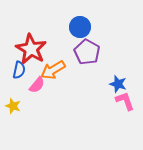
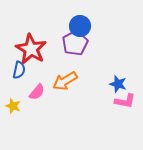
blue circle: moved 1 px up
purple pentagon: moved 12 px left, 9 px up; rotated 15 degrees clockwise
orange arrow: moved 12 px right, 11 px down
pink semicircle: moved 7 px down
pink L-shape: rotated 120 degrees clockwise
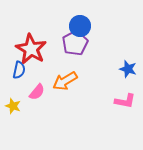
blue star: moved 10 px right, 15 px up
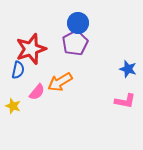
blue circle: moved 2 px left, 3 px up
red star: rotated 24 degrees clockwise
blue semicircle: moved 1 px left
orange arrow: moved 5 px left, 1 px down
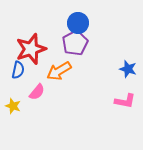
orange arrow: moved 1 px left, 11 px up
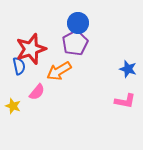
blue semicircle: moved 1 px right, 4 px up; rotated 24 degrees counterclockwise
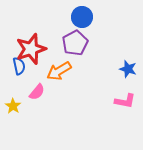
blue circle: moved 4 px right, 6 px up
yellow star: rotated 14 degrees clockwise
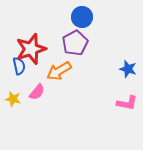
pink L-shape: moved 2 px right, 2 px down
yellow star: moved 7 px up; rotated 21 degrees counterclockwise
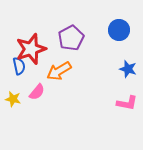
blue circle: moved 37 px right, 13 px down
purple pentagon: moved 4 px left, 5 px up
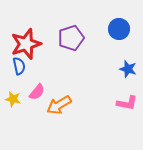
blue circle: moved 1 px up
purple pentagon: rotated 10 degrees clockwise
red star: moved 5 px left, 5 px up
orange arrow: moved 34 px down
